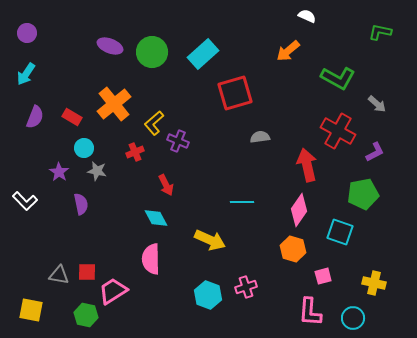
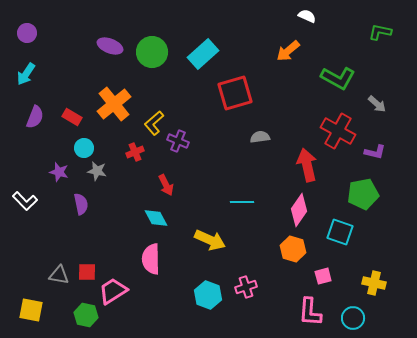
purple L-shape at (375, 152): rotated 40 degrees clockwise
purple star at (59, 172): rotated 18 degrees counterclockwise
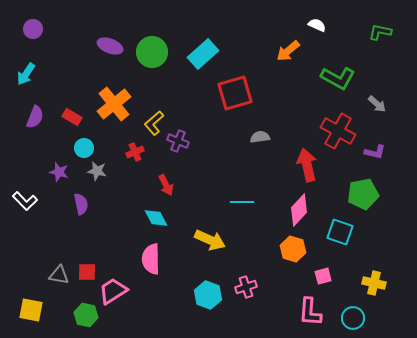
white semicircle at (307, 16): moved 10 px right, 9 px down
purple circle at (27, 33): moved 6 px right, 4 px up
pink diamond at (299, 210): rotated 8 degrees clockwise
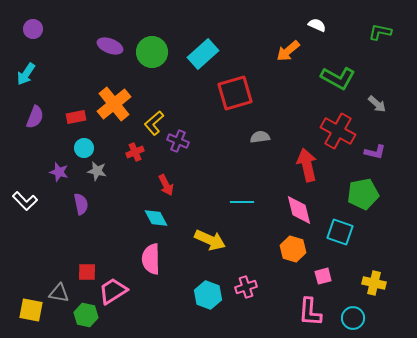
red rectangle at (72, 117): moved 4 px right; rotated 42 degrees counterclockwise
pink diamond at (299, 210): rotated 56 degrees counterclockwise
gray triangle at (59, 275): moved 18 px down
